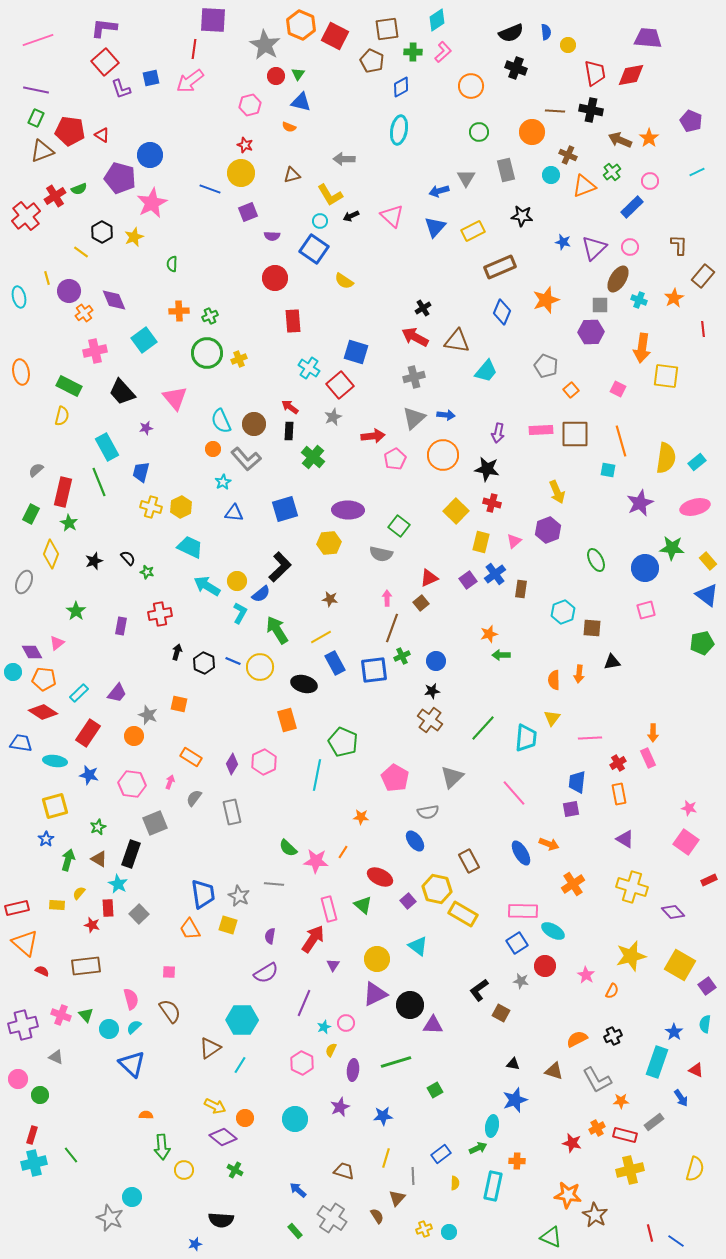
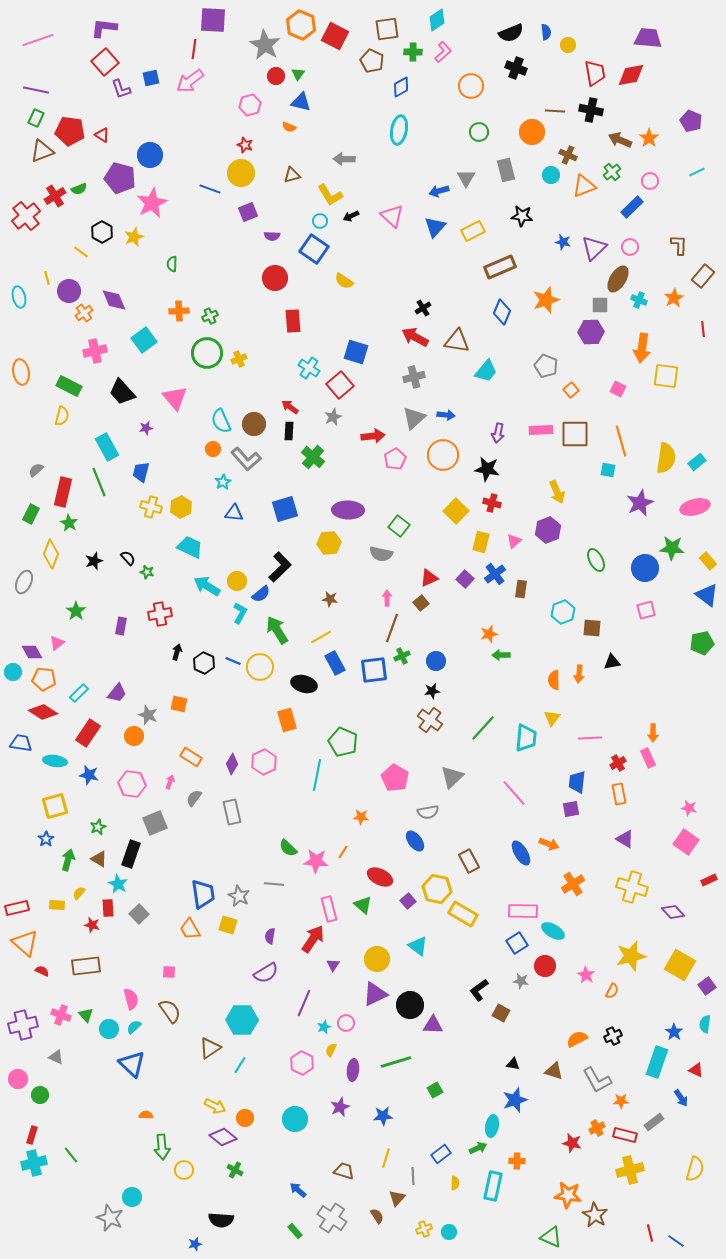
purple square at (468, 580): moved 3 px left, 1 px up; rotated 12 degrees counterclockwise
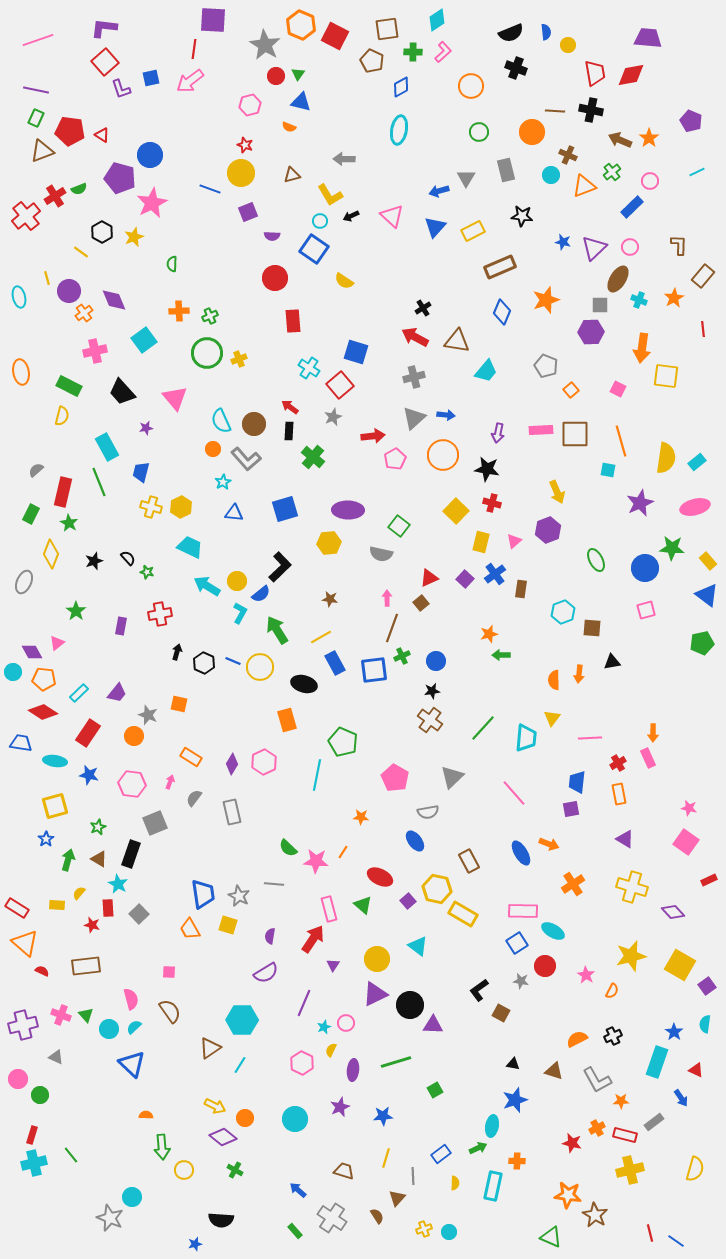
red rectangle at (17, 908): rotated 45 degrees clockwise
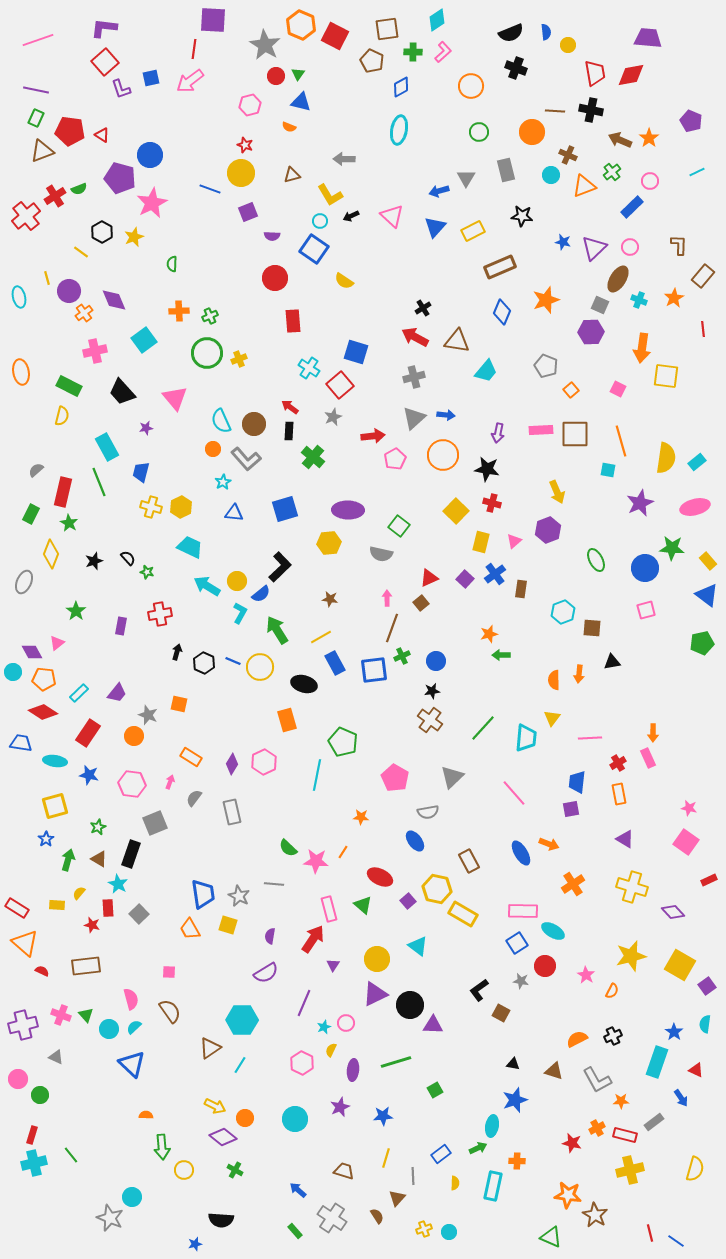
gray square at (600, 305): rotated 24 degrees clockwise
